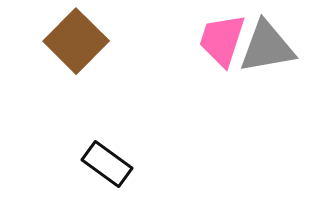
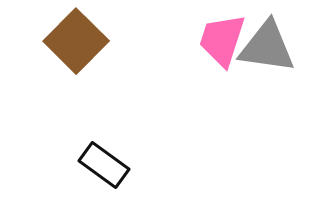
gray triangle: rotated 18 degrees clockwise
black rectangle: moved 3 px left, 1 px down
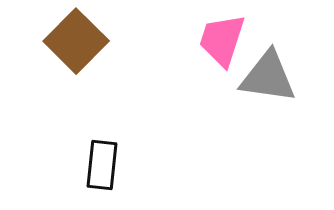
gray triangle: moved 1 px right, 30 px down
black rectangle: moved 2 px left; rotated 60 degrees clockwise
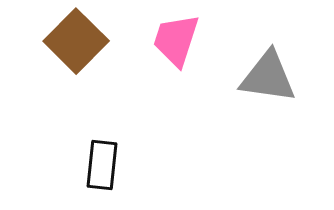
pink trapezoid: moved 46 px left
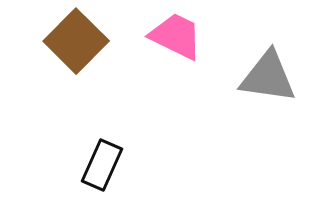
pink trapezoid: moved 4 px up; rotated 98 degrees clockwise
black rectangle: rotated 18 degrees clockwise
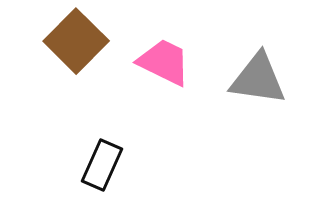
pink trapezoid: moved 12 px left, 26 px down
gray triangle: moved 10 px left, 2 px down
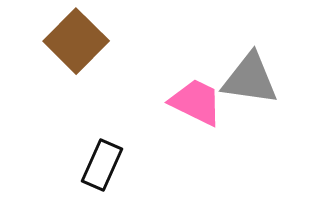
pink trapezoid: moved 32 px right, 40 px down
gray triangle: moved 8 px left
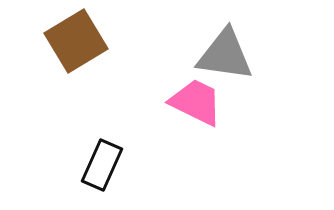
brown square: rotated 14 degrees clockwise
gray triangle: moved 25 px left, 24 px up
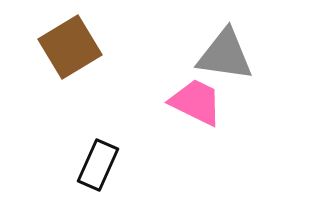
brown square: moved 6 px left, 6 px down
black rectangle: moved 4 px left
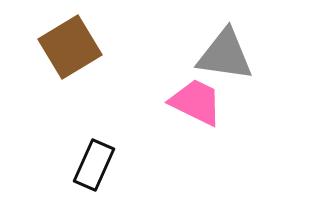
black rectangle: moved 4 px left
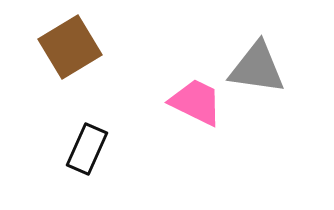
gray triangle: moved 32 px right, 13 px down
black rectangle: moved 7 px left, 16 px up
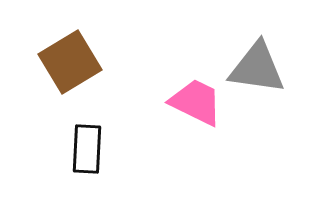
brown square: moved 15 px down
black rectangle: rotated 21 degrees counterclockwise
